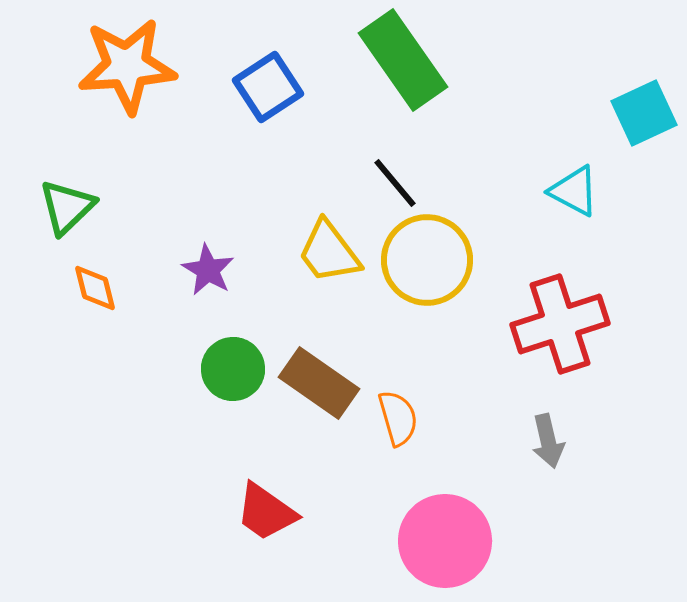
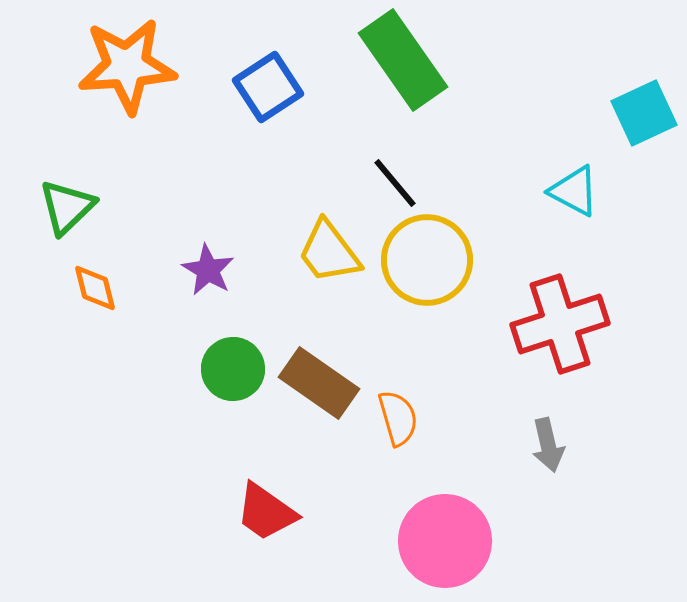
gray arrow: moved 4 px down
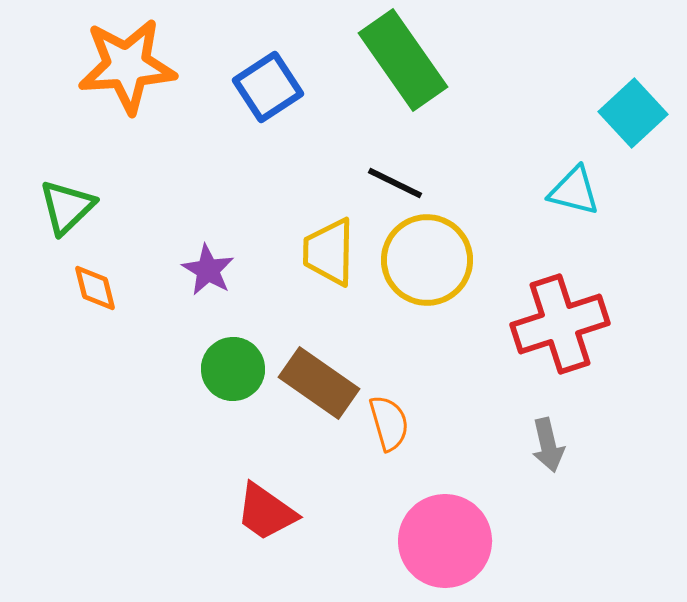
cyan square: moved 11 px left; rotated 18 degrees counterclockwise
black line: rotated 24 degrees counterclockwise
cyan triangle: rotated 14 degrees counterclockwise
yellow trapezoid: rotated 38 degrees clockwise
orange semicircle: moved 9 px left, 5 px down
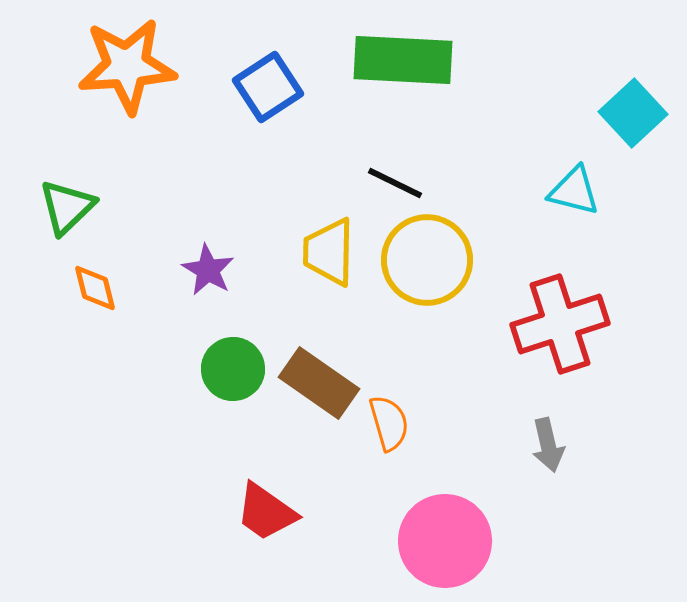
green rectangle: rotated 52 degrees counterclockwise
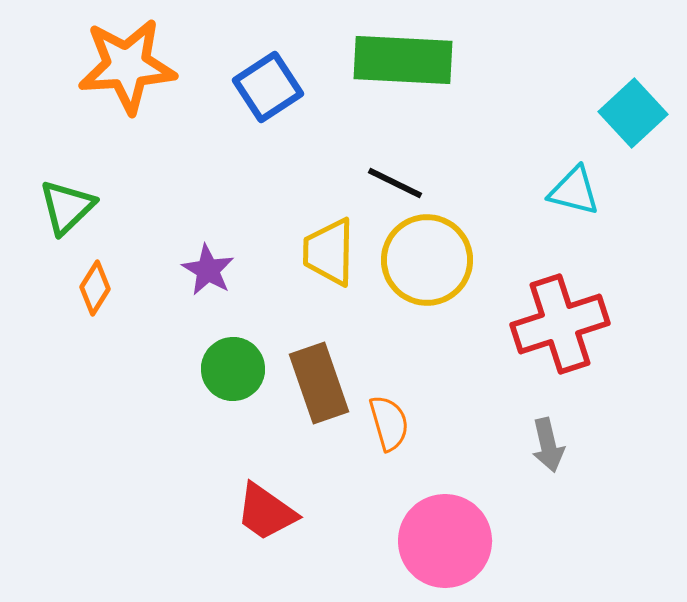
orange diamond: rotated 46 degrees clockwise
brown rectangle: rotated 36 degrees clockwise
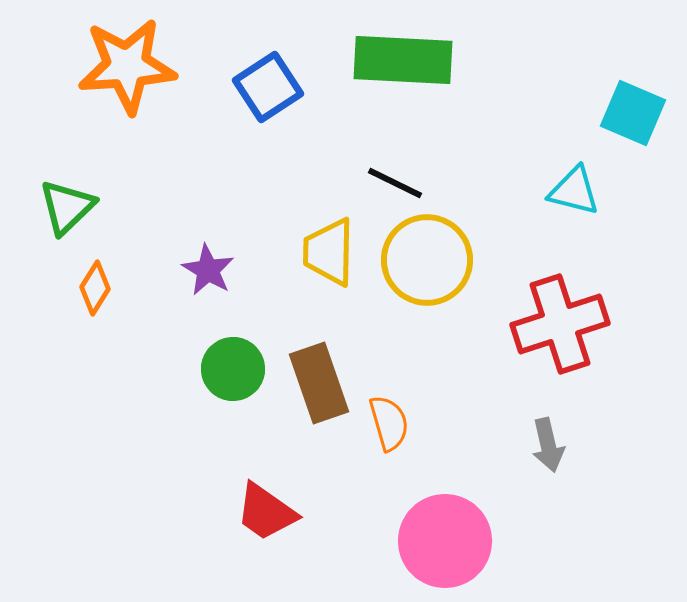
cyan square: rotated 24 degrees counterclockwise
